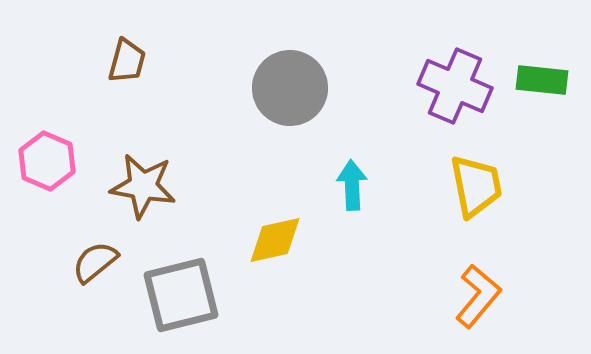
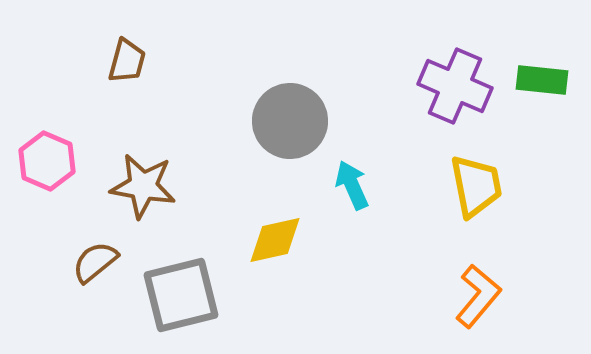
gray circle: moved 33 px down
cyan arrow: rotated 21 degrees counterclockwise
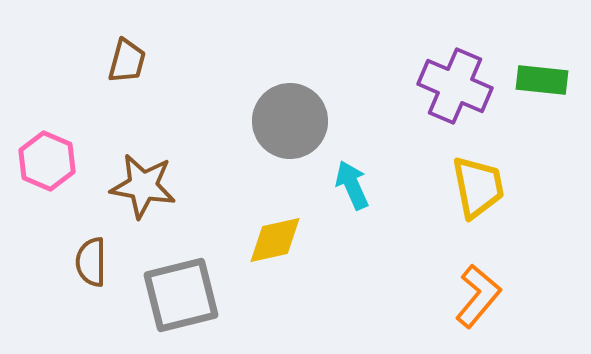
yellow trapezoid: moved 2 px right, 1 px down
brown semicircle: moved 4 px left; rotated 51 degrees counterclockwise
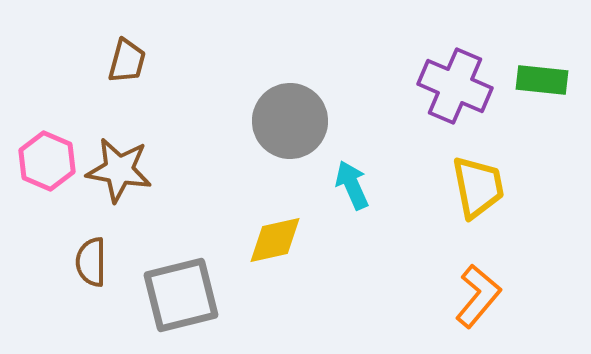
brown star: moved 24 px left, 16 px up
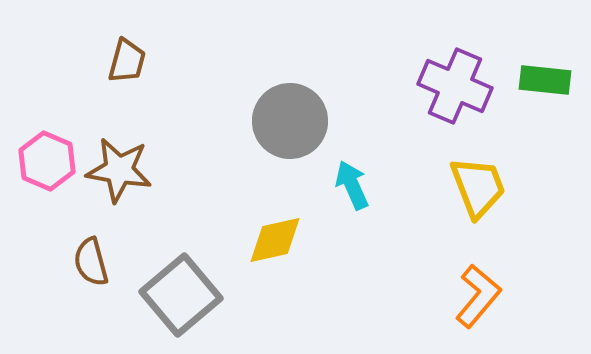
green rectangle: moved 3 px right
yellow trapezoid: rotated 10 degrees counterclockwise
brown semicircle: rotated 15 degrees counterclockwise
gray square: rotated 26 degrees counterclockwise
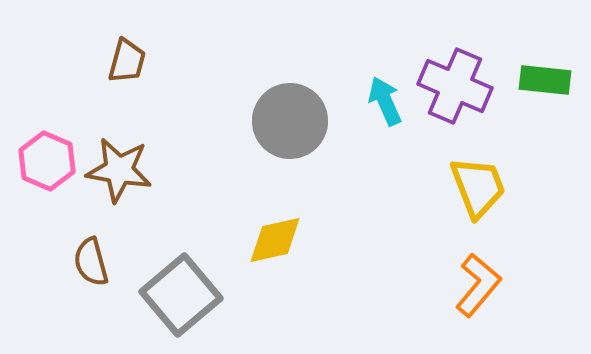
cyan arrow: moved 33 px right, 84 px up
orange L-shape: moved 11 px up
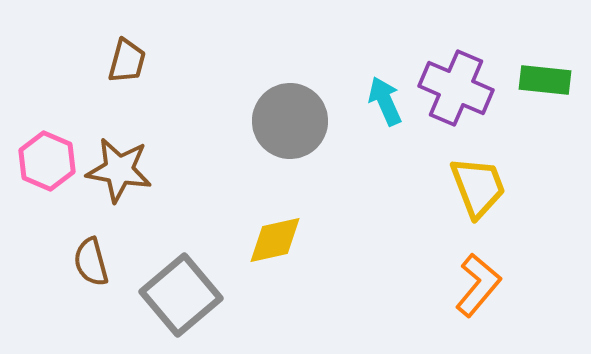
purple cross: moved 1 px right, 2 px down
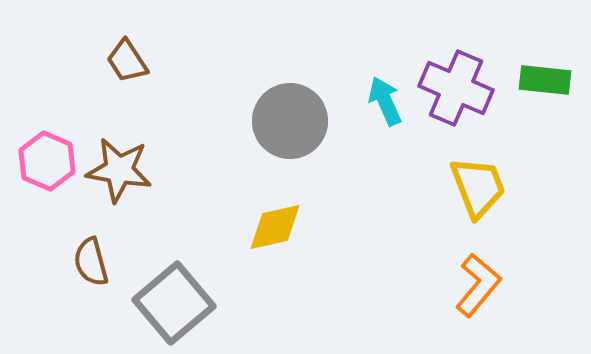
brown trapezoid: rotated 132 degrees clockwise
yellow diamond: moved 13 px up
gray square: moved 7 px left, 8 px down
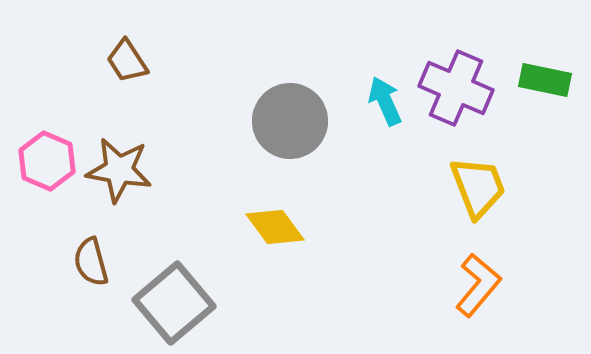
green rectangle: rotated 6 degrees clockwise
yellow diamond: rotated 66 degrees clockwise
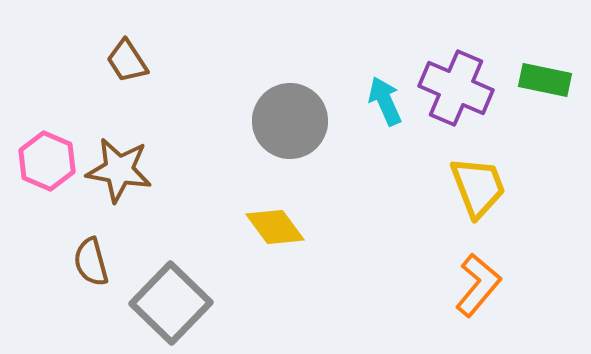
gray square: moved 3 px left; rotated 6 degrees counterclockwise
